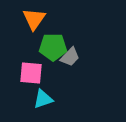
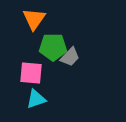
cyan triangle: moved 7 px left
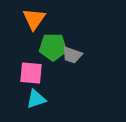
gray trapezoid: moved 2 px right, 2 px up; rotated 65 degrees clockwise
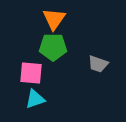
orange triangle: moved 20 px right
gray trapezoid: moved 26 px right, 9 px down
cyan triangle: moved 1 px left
